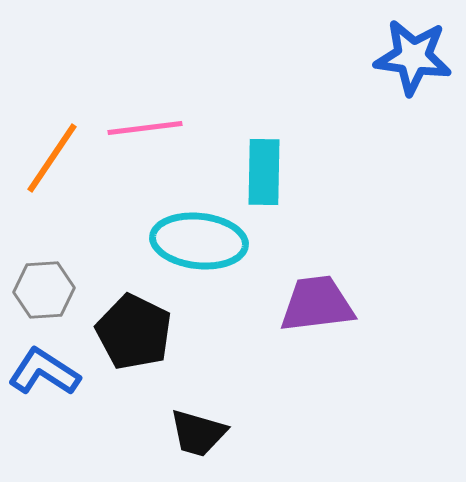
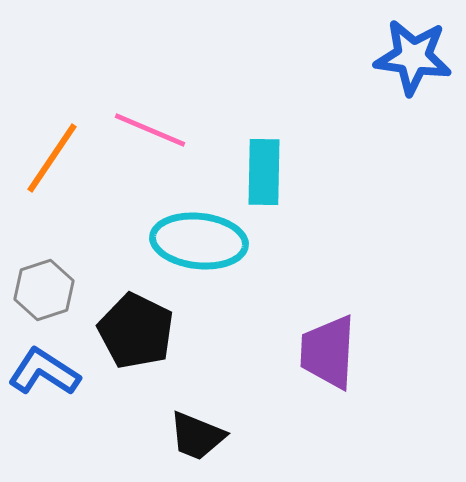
pink line: moved 5 px right, 2 px down; rotated 30 degrees clockwise
gray hexagon: rotated 14 degrees counterclockwise
purple trapezoid: moved 11 px right, 48 px down; rotated 80 degrees counterclockwise
black pentagon: moved 2 px right, 1 px up
black trapezoid: moved 1 px left, 3 px down; rotated 6 degrees clockwise
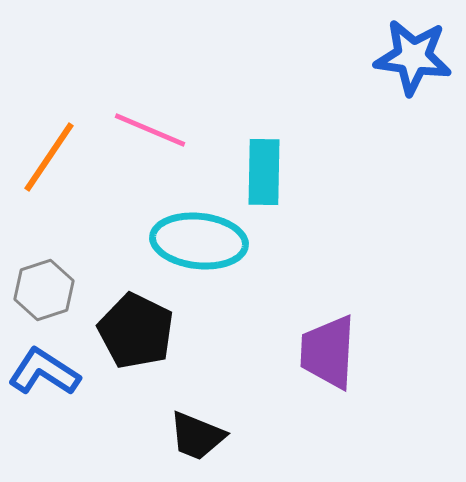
orange line: moved 3 px left, 1 px up
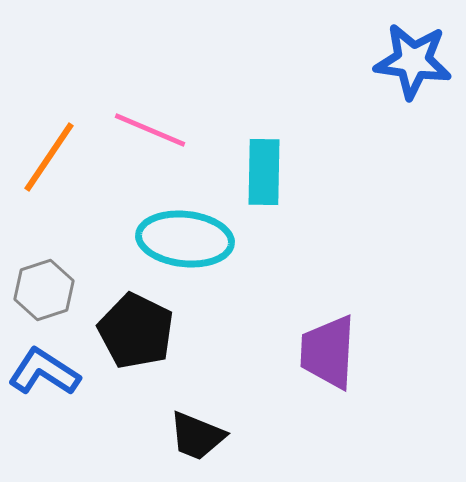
blue star: moved 4 px down
cyan ellipse: moved 14 px left, 2 px up
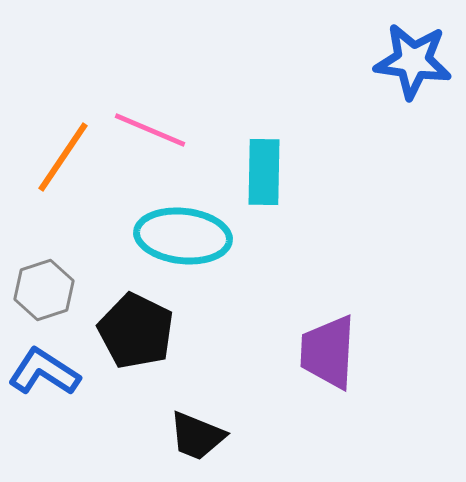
orange line: moved 14 px right
cyan ellipse: moved 2 px left, 3 px up
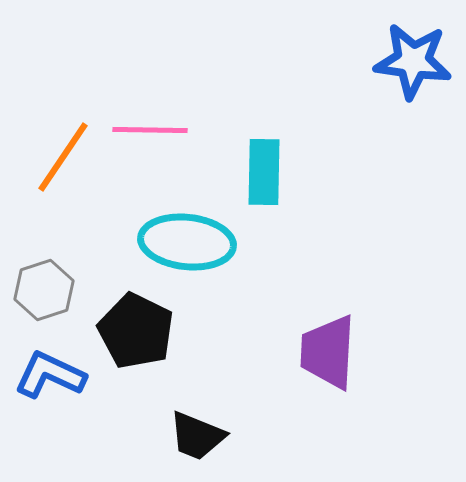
pink line: rotated 22 degrees counterclockwise
cyan ellipse: moved 4 px right, 6 px down
blue L-shape: moved 6 px right, 3 px down; rotated 8 degrees counterclockwise
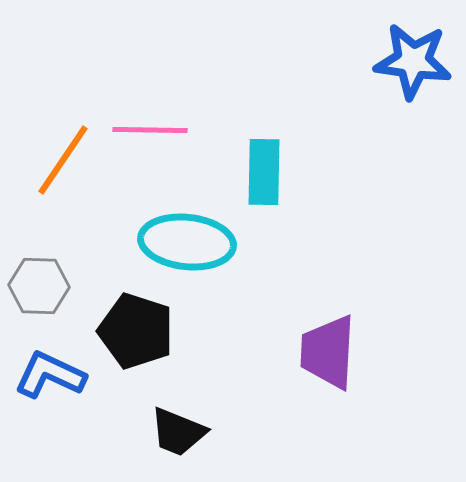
orange line: moved 3 px down
gray hexagon: moved 5 px left, 4 px up; rotated 20 degrees clockwise
black pentagon: rotated 8 degrees counterclockwise
black trapezoid: moved 19 px left, 4 px up
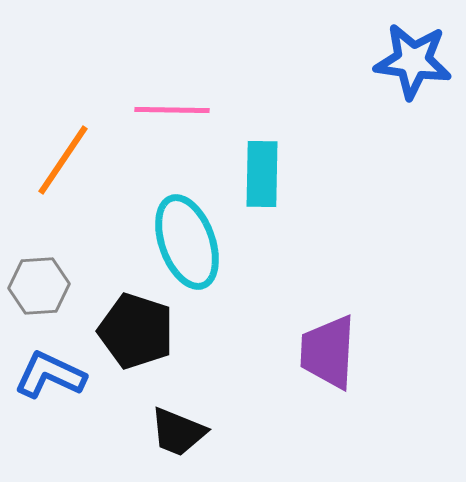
pink line: moved 22 px right, 20 px up
cyan rectangle: moved 2 px left, 2 px down
cyan ellipse: rotated 64 degrees clockwise
gray hexagon: rotated 6 degrees counterclockwise
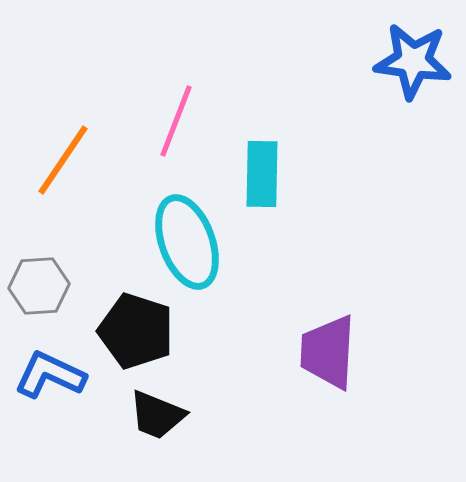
pink line: moved 4 px right, 11 px down; rotated 70 degrees counterclockwise
black trapezoid: moved 21 px left, 17 px up
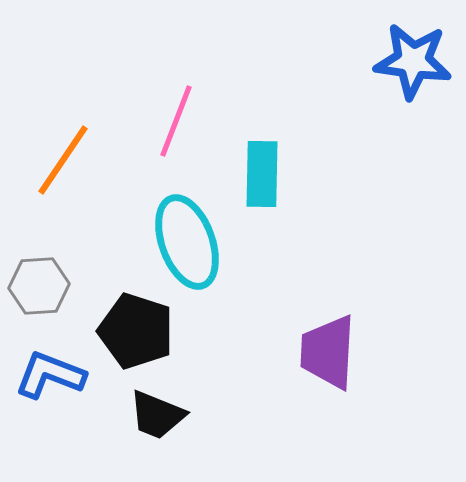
blue L-shape: rotated 4 degrees counterclockwise
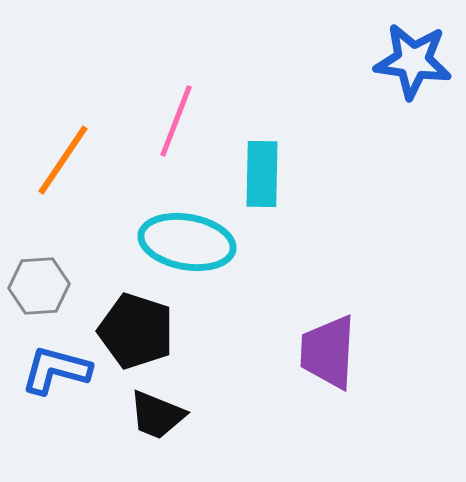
cyan ellipse: rotated 60 degrees counterclockwise
blue L-shape: moved 6 px right, 5 px up; rotated 6 degrees counterclockwise
